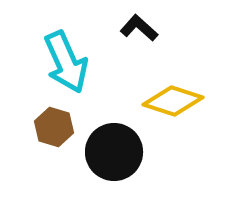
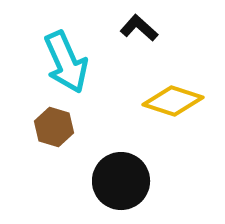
black circle: moved 7 px right, 29 px down
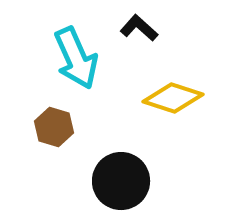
cyan arrow: moved 10 px right, 4 px up
yellow diamond: moved 3 px up
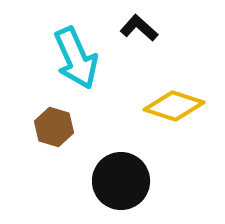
yellow diamond: moved 1 px right, 8 px down
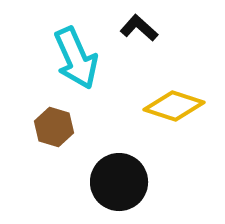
black circle: moved 2 px left, 1 px down
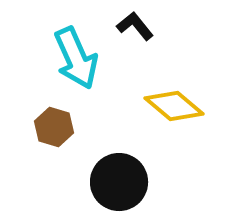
black L-shape: moved 4 px left, 2 px up; rotated 9 degrees clockwise
yellow diamond: rotated 22 degrees clockwise
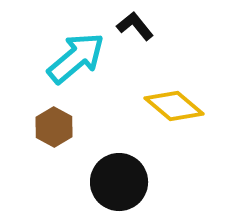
cyan arrow: rotated 106 degrees counterclockwise
brown hexagon: rotated 12 degrees clockwise
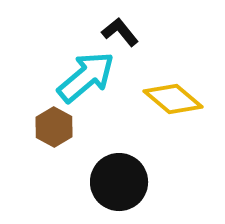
black L-shape: moved 15 px left, 6 px down
cyan arrow: moved 10 px right, 19 px down
yellow diamond: moved 1 px left, 7 px up
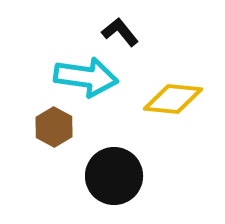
cyan arrow: rotated 48 degrees clockwise
yellow diamond: rotated 34 degrees counterclockwise
black circle: moved 5 px left, 6 px up
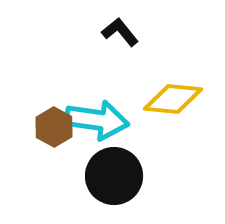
cyan arrow: moved 11 px right, 43 px down
